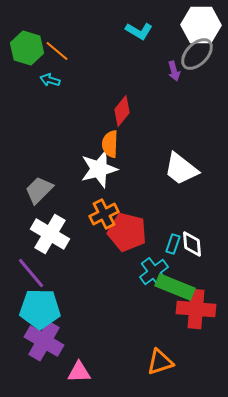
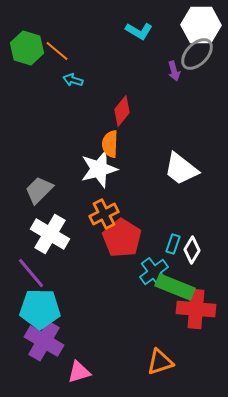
cyan arrow: moved 23 px right
red pentagon: moved 5 px left, 6 px down; rotated 18 degrees clockwise
white diamond: moved 6 px down; rotated 36 degrees clockwise
pink triangle: rotated 15 degrees counterclockwise
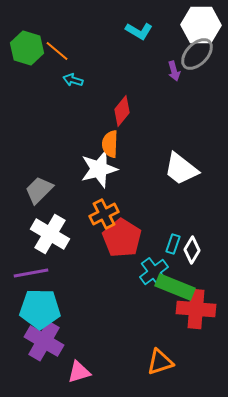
purple line: rotated 60 degrees counterclockwise
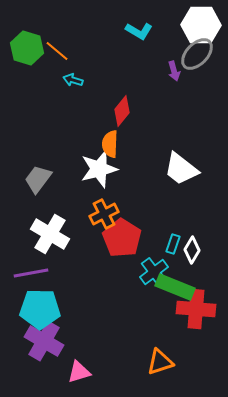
gray trapezoid: moved 1 px left, 11 px up; rotated 8 degrees counterclockwise
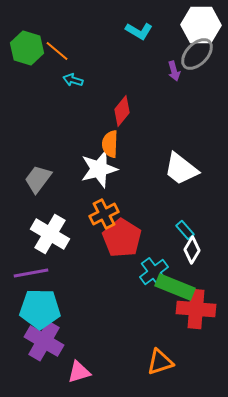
cyan rectangle: moved 12 px right, 14 px up; rotated 60 degrees counterclockwise
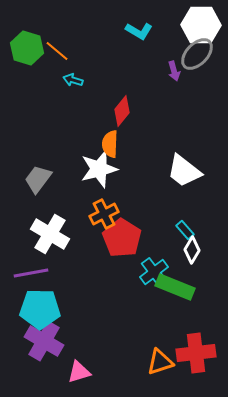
white trapezoid: moved 3 px right, 2 px down
red cross: moved 44 px down; rotated 12 degrees counterclockwise
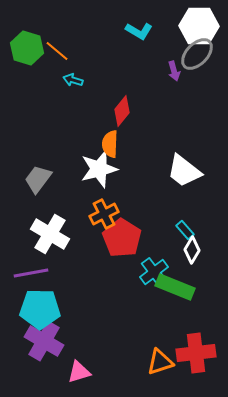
white hexagon: moved 2 px left, 1 px down
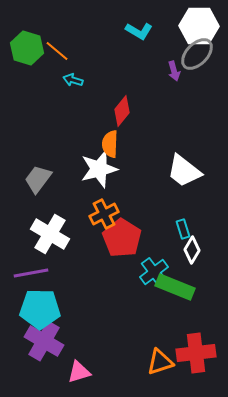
cyan rectangle: moved 2 px left, 1 px up; rotated 24 degrees clockwise
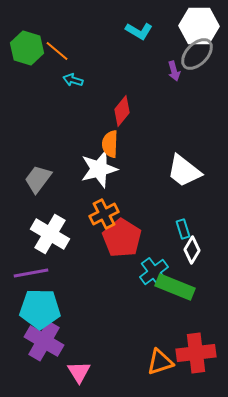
pink triangle: rotated 45 degrees counterclockwise
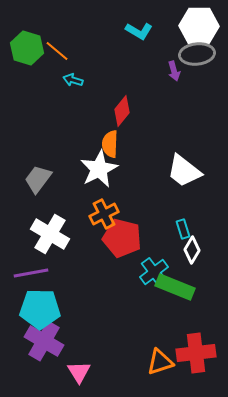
gray ellipse: rotated 40 degrees clockwise
white star: rotated 12 degrees counterclockwise
red pentagon: rotated 18 degrees counterclockwise
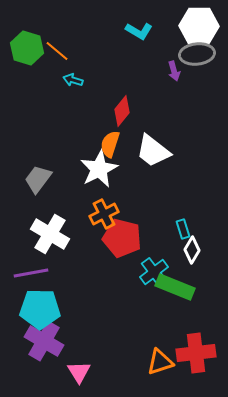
orange semicircle: rotated 16 degrees clockwise
white trapezoid: moved 31 px left, 20 px up
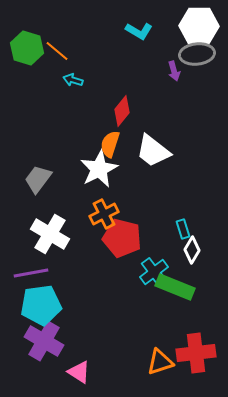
cyan pentagon: moved 1 px right, 4 px up; rotated 9 degrees counterclockwise
pink triangle: rotated 25 degrees counterclockwise
